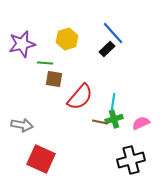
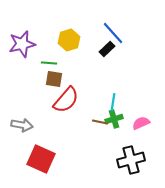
yellow hexagon: moved 2 px right, 1 px down
green line: moved 4 px right
red semicircle: moved 14 px left, 3 px down
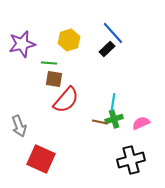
gray arrow: moved 3 px left, 1 px down; rotated 60 degrees clockwise
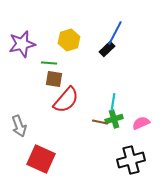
blue line: moved 2 px right; rotated 70 degrees clockwise
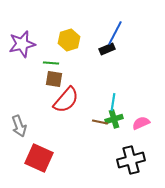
black rectangle: rotated 21 degrees clockwise
green line: moved 2 px right
red square: moved 2 px left, 1 px up
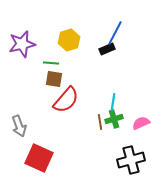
brown line: rotated 70 degrees clockwise
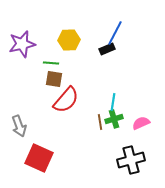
yellow hexagon: rotated 15 degrees clockwise
